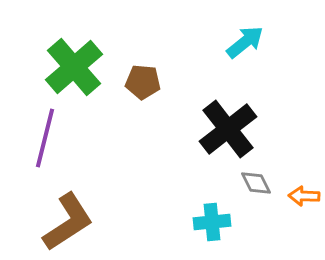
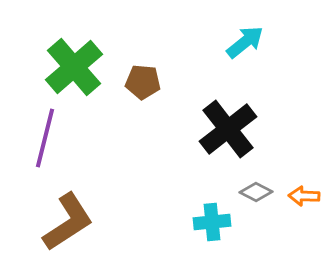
gray diamond: moved 9 px down; rotated 36 degrees counterclockwise
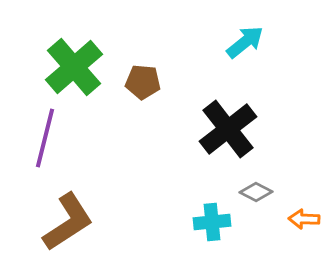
orange arrow: moved 23 px down
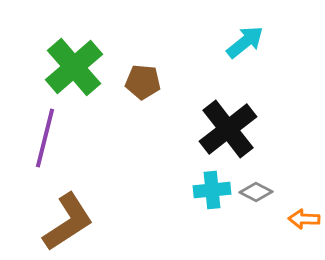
cyan cross: moved 32 px up
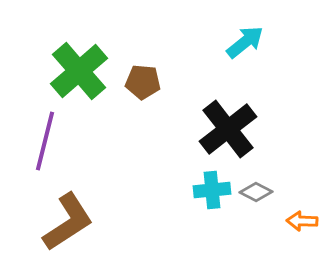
green cross: moved 5 px right, 4 px down
purple line: moved 3 px down
orange arrow: moved 2 px left, 2 px down
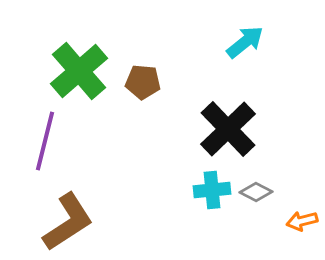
black cross: rotated 6 degrees counterclockwise
orange arrow: rotated 16 degrees counterclockwise
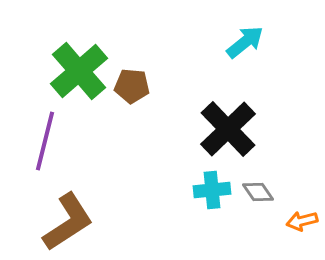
brown pentagon: moved 11 px left, 4 px down
gray diamond: moved 2 px right; rotated 28 degrees clockwise
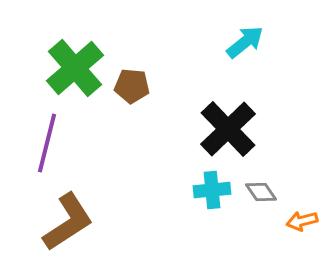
green cross: moved 4 px left, 3 px up
purple line: moved 2 px right, 2 px down
gray diamond: moved 3 px right
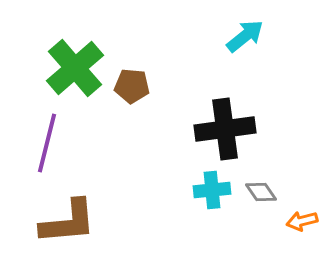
cyan arrow: moved 6 px up
black cross: moved 3 px left; rotated 36 degrees clockwise
brown L-shape: rotated 28 degrees clockwise
